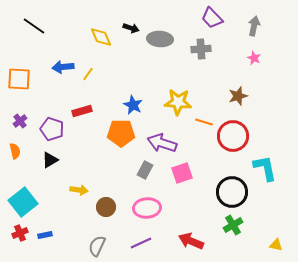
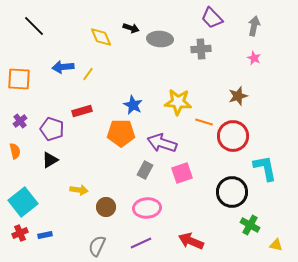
black line: rotated 10 degrees clockwise
green cross: moved 17 px right; rotated 30 degrees counterclockwise
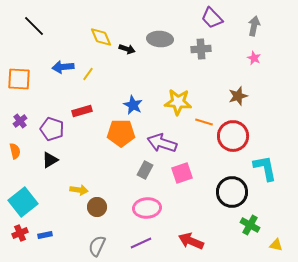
black arrow: moved 4 px left, 21 px down
brown circle: moved 9 px left
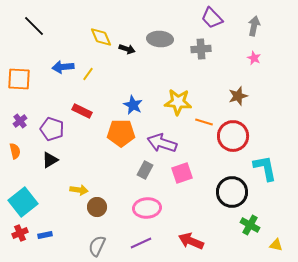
red rectangle: rotated 42 degrees clockwise
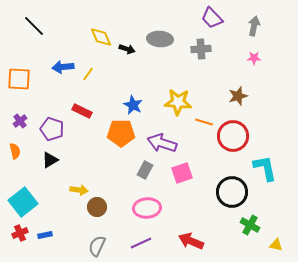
pink star: rotated 24 degrees counterclockwise
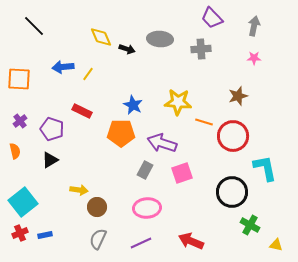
gray semicircle: moved 1 px right, 7 px up
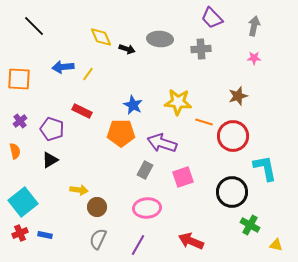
pink square: moved 1 px right, 4 px down
blue rectangle: rotated 24 degrees clockwise
purple line: moved 3 px left, 2 px down; rotated 35 degrees counterclockwise
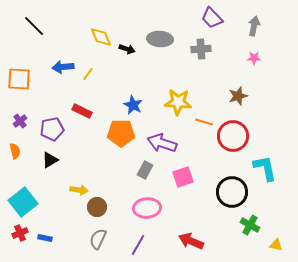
purple pentagon: rotated 30 degrees counterclockwise
blue rectangle: moved 3 px down
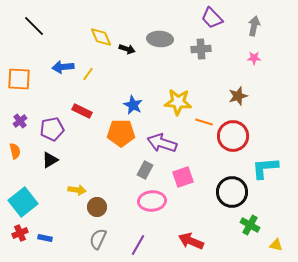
cyan L-shape: rotated 84 degrees counterclockwise
yellow arrow: moved 2 px left
pink ellipse: moved 5 px right, 7 px up
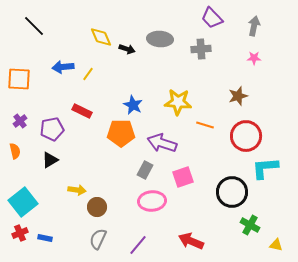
orange line: moved 1 px right, 3 px down
red circle: moved 13 px right
purple line: rotated 10 degrees clockwise
